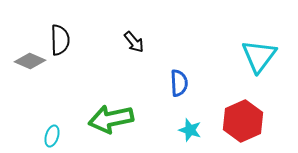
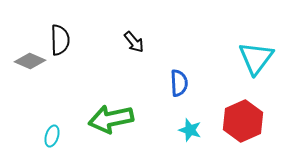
cyan triangle: moved 3 px left, 2 px down
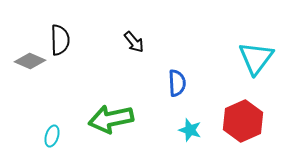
blue semicircle: moved 2 px left
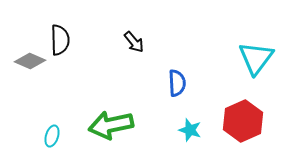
green arrow: moved 6 px down
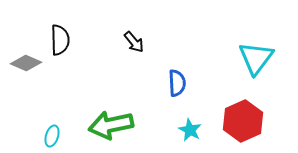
gray diamond: moved 4 px left, 2 px down
cyan star: rotated 10 degrees clockwise
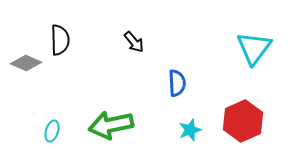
cyan triangle: moved 2 px left, 10 px up
cyan star: rotated 25 degrees clockwise
cyan ellipse: moved 5 px up
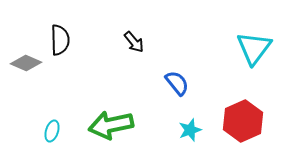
blue semicircle: rotated 36 degrees counterclockwise
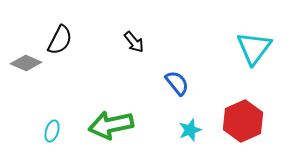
black semicircle: rotated 28 degrees clockwise
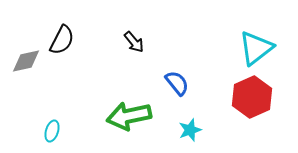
black semicircle: moved 2 px right
cyan triangle: moved 2 px right; rotated 15 degrees clockwise
gray diamond: moved 2 px up; rotated 36 degrees counterclockwise
red hexagon: moved 9 px right, 24 px up
green arrow: moved 18 px right, 9 px up
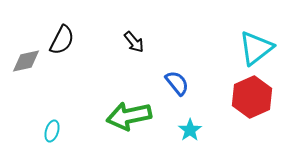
cyan star: rotated 15 degrees counterclockwise
